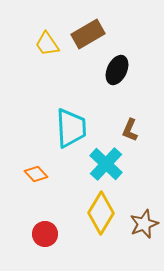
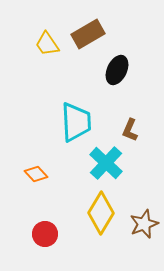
cyan trapezoid: moved 5 px right, 6 px up
cyan cross: moved 1 px up
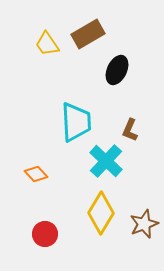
cyan cross: moved 2 px up
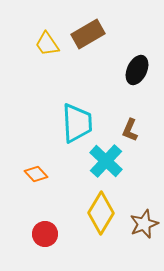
black ellipse: moved 20 px right
cyan trapezoid: moved 1 px right, 1 px down
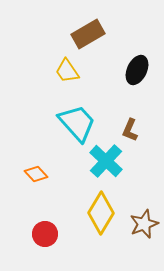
yellow trapezoid: moved 20 px right, 27 px down
cyan trapezoid: rotated 39 degrees counterclockwise
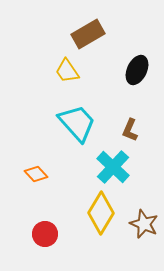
cyan cross: moved 7 px right, 6 px down
brown star: rotated 28 degrees counterclockwise
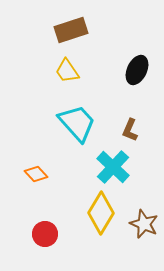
brown rectangle: moved 17 px left, 4 px up; rotated 12 degrees clockwise
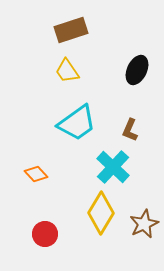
cyan trapezoid: rotated 96 degrees clockwise
brown star: rotated 24 degrees clockwise
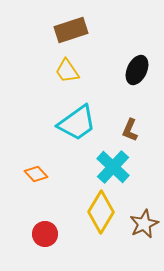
yellow diamond: moved 1 px up
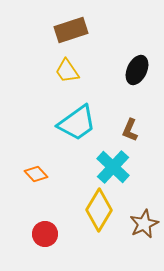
yellow diamond: moved 2 px left, 2 px up
